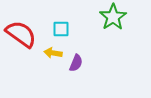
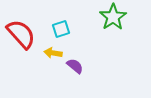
cyan square: rotated 18 degrees counterclockwise
red semicircle: rotated 12 degrees clockwise
purple semicircle: moved 1 px left, 3 px down; rotated 72 degrees counterclockwise
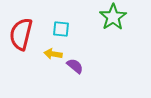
cyan square: rotated 24 degrees clockwise
red semicircle: rotated 124 degrees counterclockwise
yellow arrow: moved 1 px down
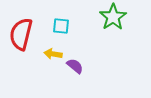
cyan square: moved 3 px up
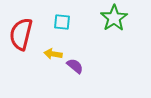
green star: moved 1 px right, 1 px down
cyan square: moved 1 px right, 4 px up
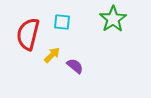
green star: moved 1 px left, 1 px down
red semicircle: moved 7 px right
yellow arrow: moved 1 px left, 1 px down; rotated 126 degrees clockwise
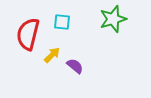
green star: rotated 16 degrees clockwise
